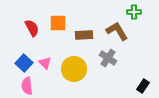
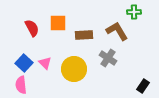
pink semicircle: moved 6 px left, 1 px up
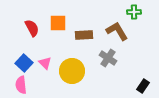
yellow circle: moved 2 px left, 2 px down
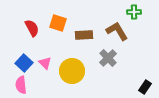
orange square: rotated 18 degrees clockwise
gray cross: rotated 12 degrees clockwise
black rectangle: moved 2 px right, 1 px down
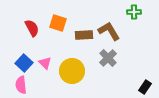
brown L-shape: moved 8 px left
